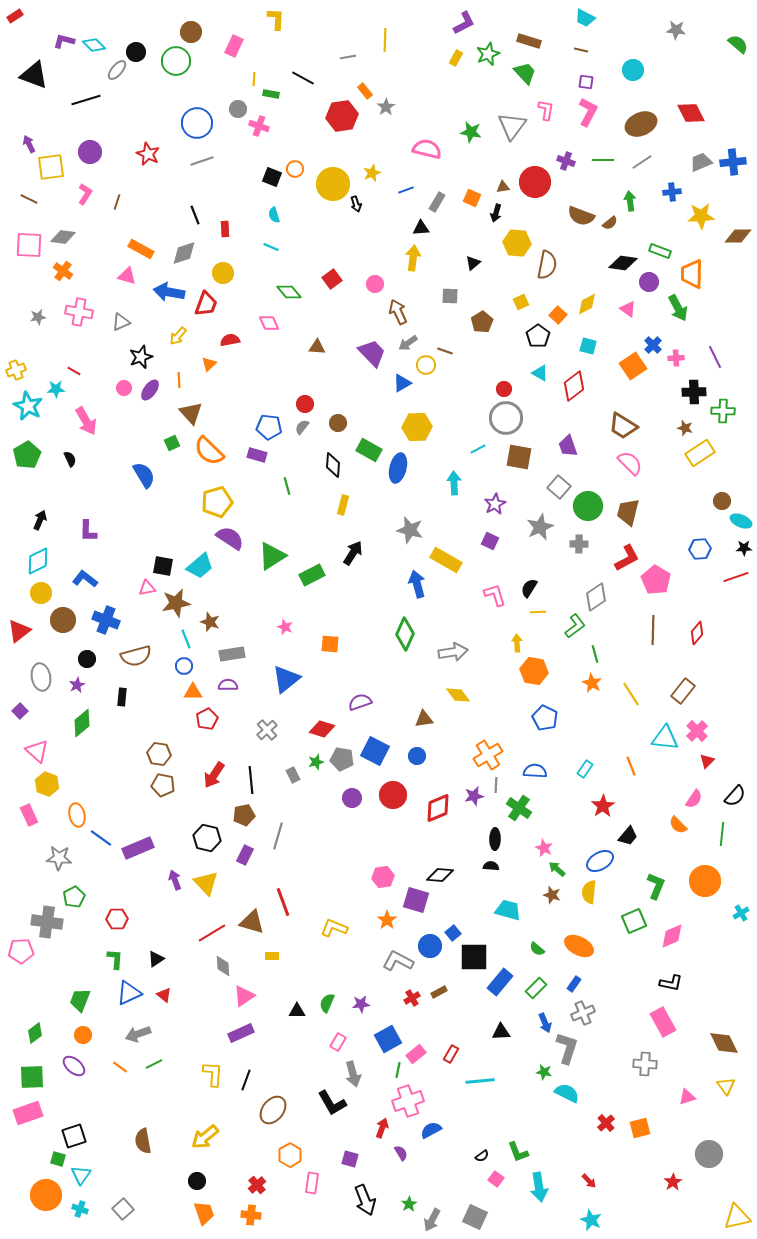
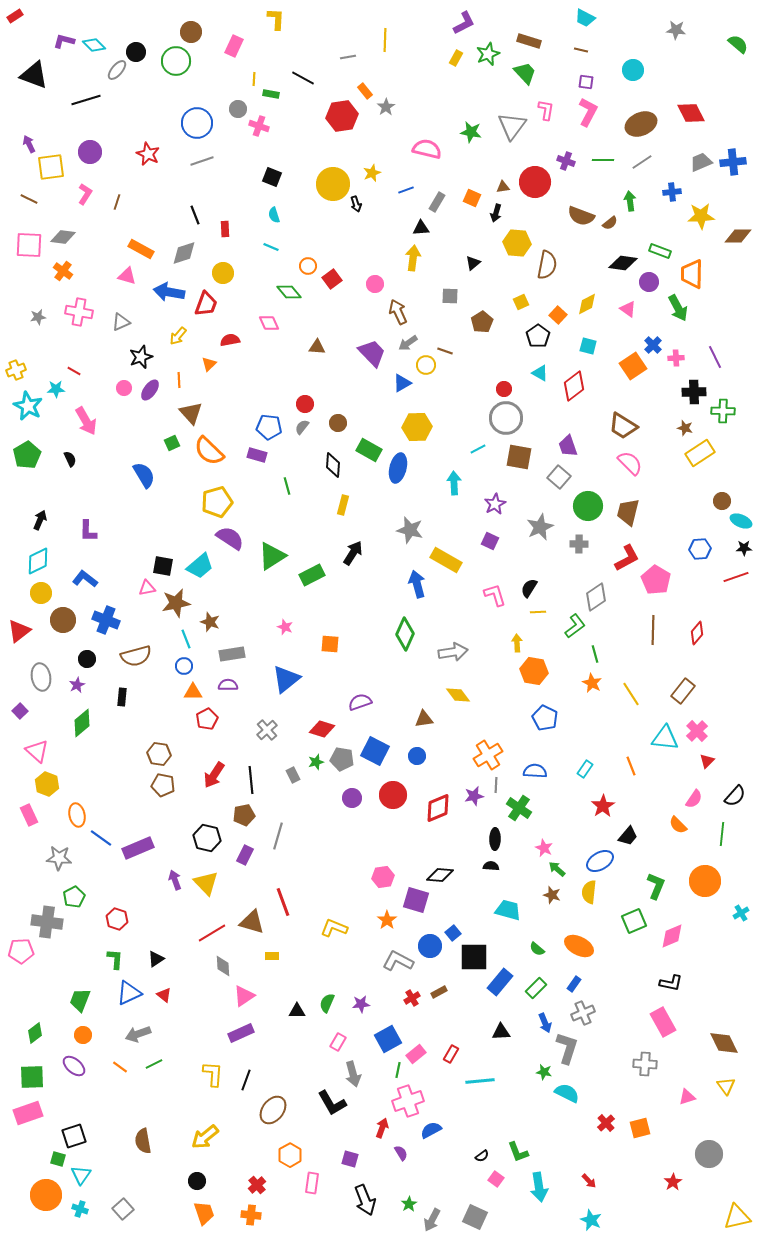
orange circle at (295, 169): moved 13 px right, 97 px down
gray square at (559, 487): moved 10 px up
red hexagon at (117, 919): rotated 20 degrees clockwise
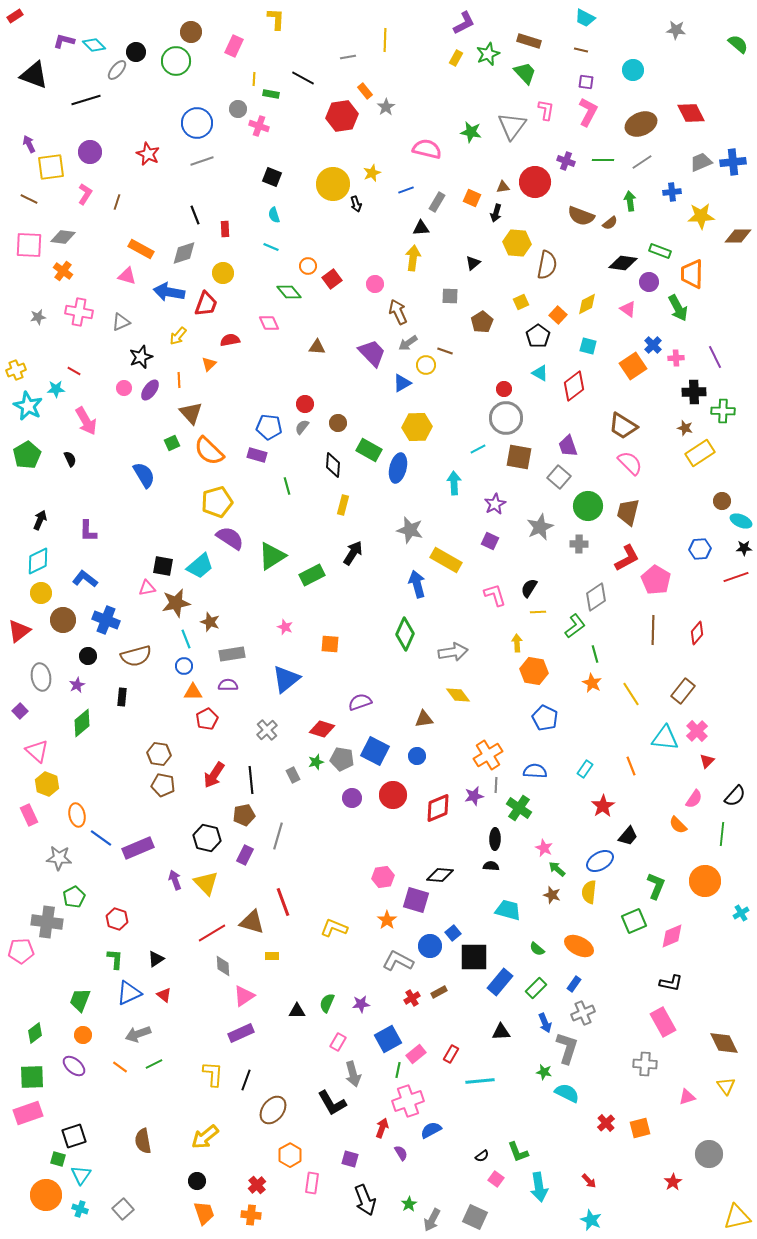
black circle at (87, 659): moved 1 px right, 3 px up
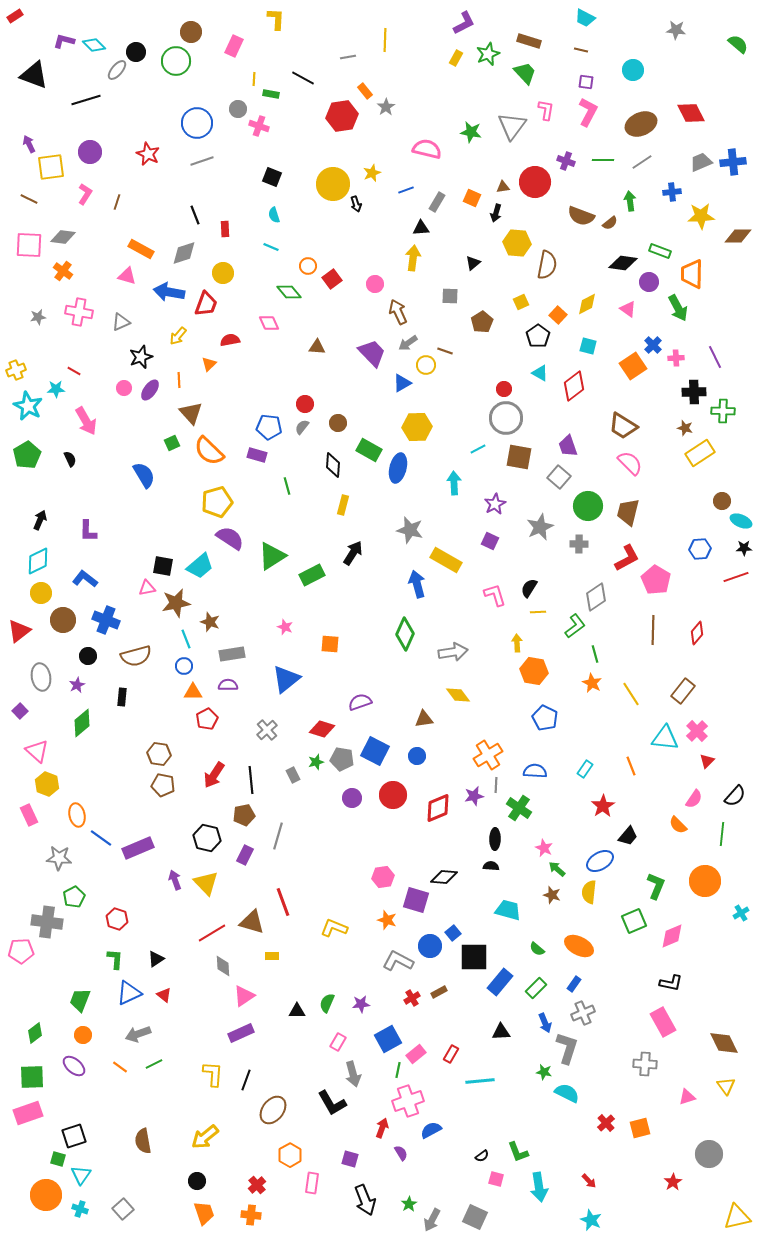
black diamond at (440, 875): moved 4 px right, 2 px down
orange star at (387, 920): rotated 18 degrees counterclockwise
pink square at (496, 1179): rotated 21 degrees counterclockwise
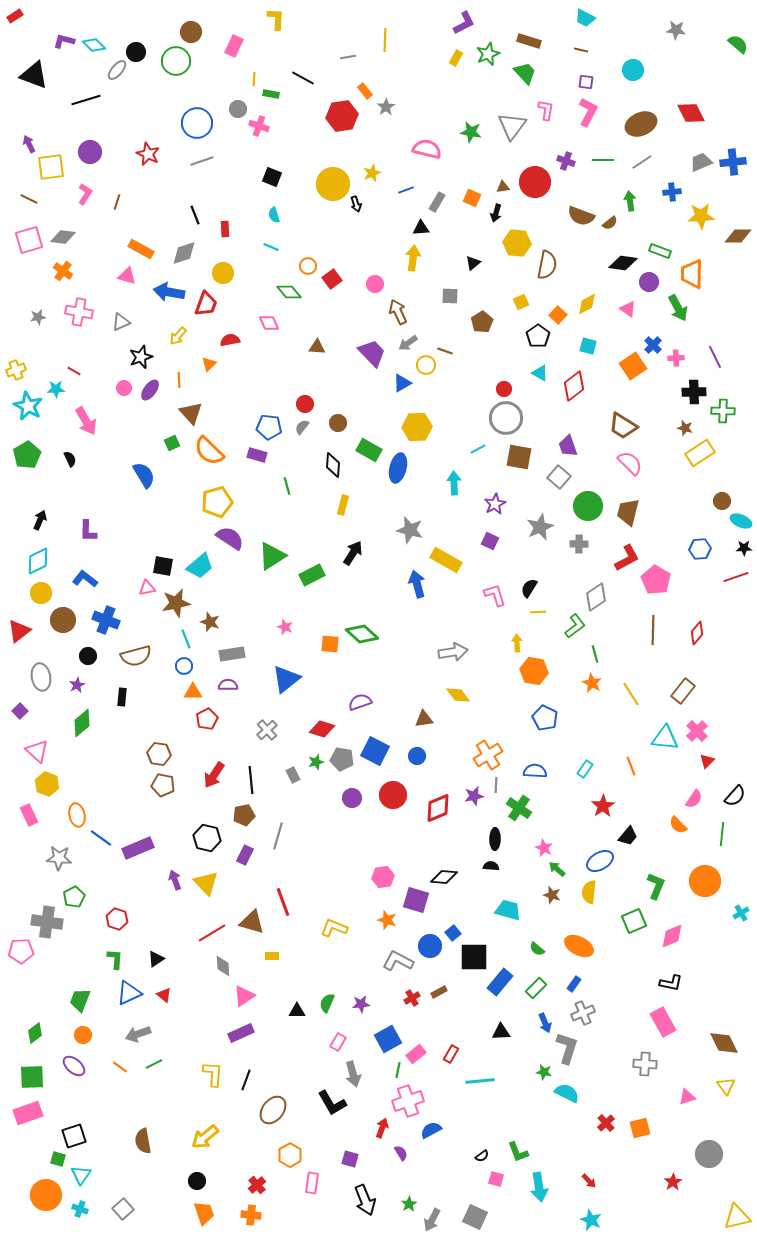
pink square at (29, 245): moved 5 px up; rotated 20 degrees counterclockwise
green diamond at (405, 634): moved 43 px left; rotated 72 degrees counterclockwise
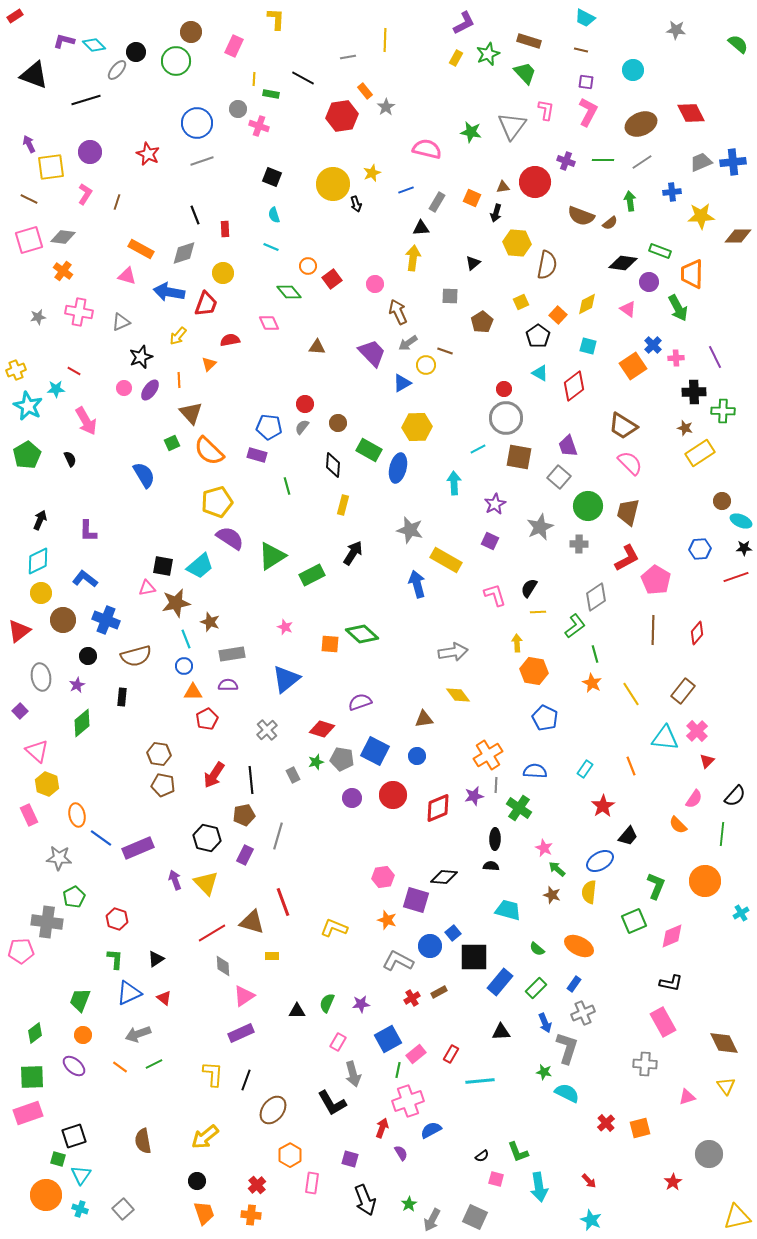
red triangle at (164, 995): moved 3 px down
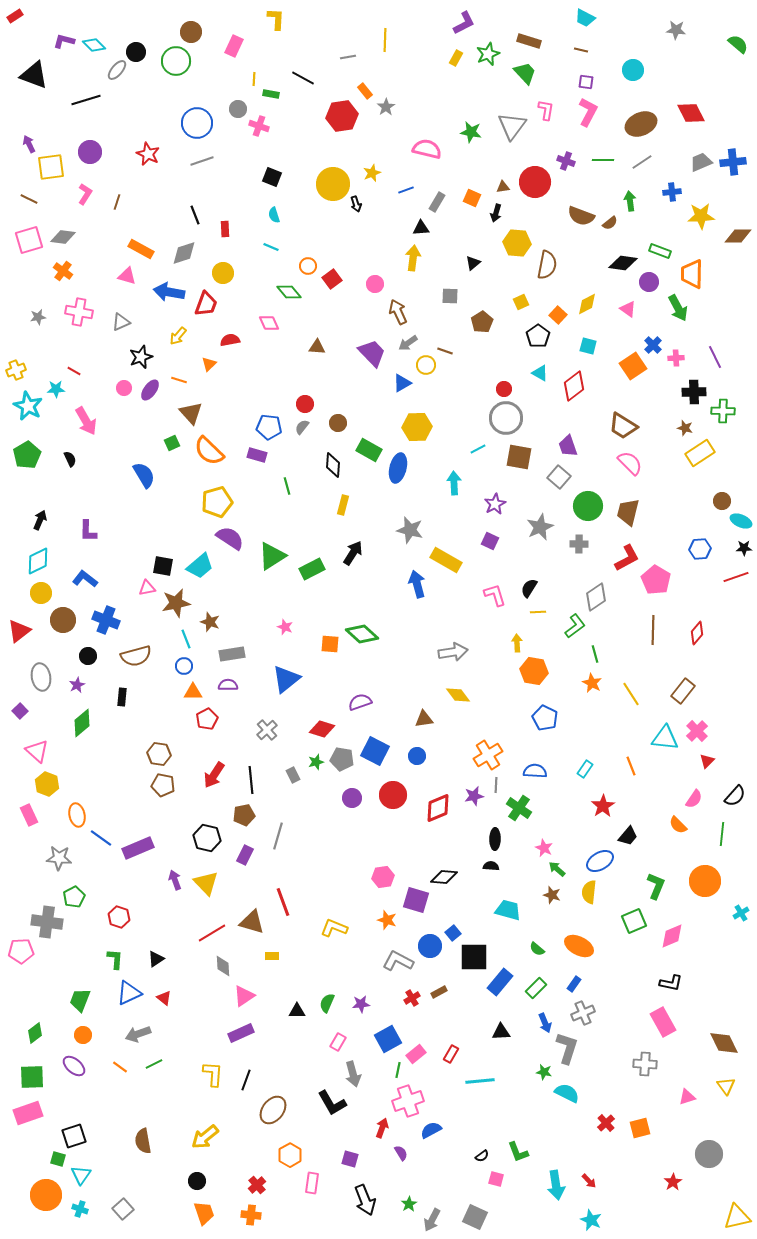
orange line at (179, 380): rotated 70 degrees counterclockwise
green rectangle at (312, 575): moved 6 px up
red hexagon at (117, 919): moved 2 px right, 2 px up
cyan arrow at (539, 1187): moved 17 px right, 2 px up
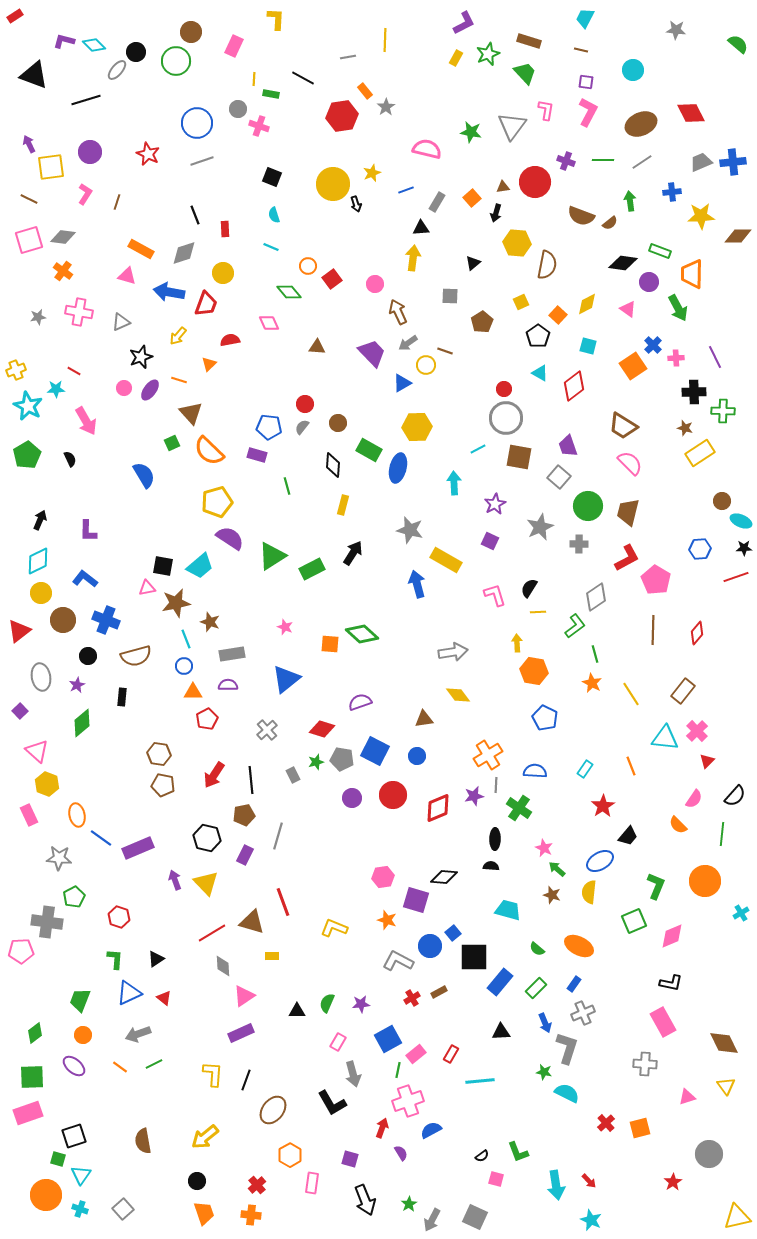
cyan trapezoid at (585, 18): rotated 90 degrees clockwise
orange square at (472, 198): rotated 24 degrees clockwise
